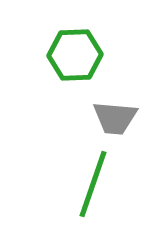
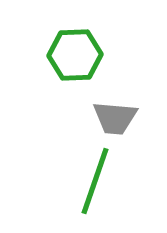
green line: moved 2 px right, 3 px up
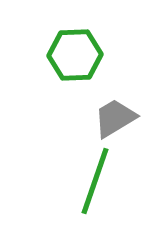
gray trapezoid: rotated 144 degrees clockwise
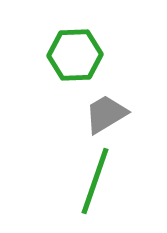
gray trapezoid: moved 9 px left, 4 px up
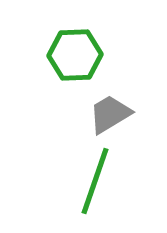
gray trapezoid: moved 4 px right
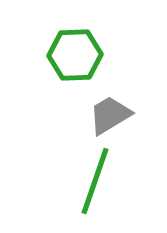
gray trapezoid: moved 1 px down
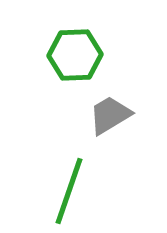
green line: moved 26 px left, 10 px down
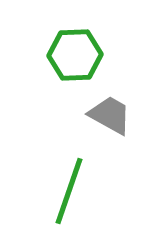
gray trapezoid: rotated 60 degrees clockwise
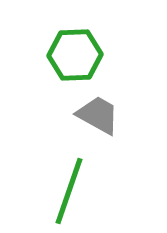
gray trapezoid: moved 12 px left
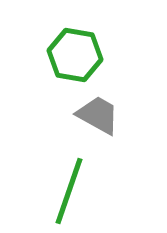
green hexagon: rotated 12 degrees clockwise
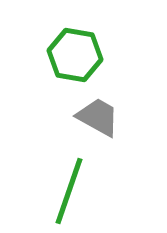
gray trapezoid: moved 2 px down
